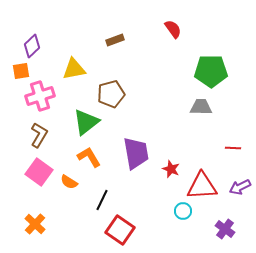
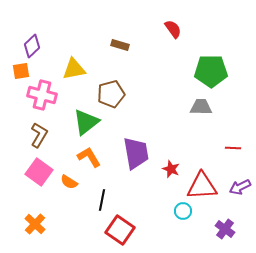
brown rectangle: moved 5 px right, 5 px down; rotated 36 degrees clockwise
pink cross: moved 2 px right, 1 px up; rotated 32 degrees clockwise
black line: rotated 15 degrees counterclockwise
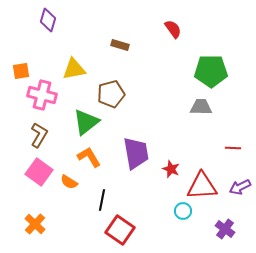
purple diamond: moved 16 px right, 26 px up; rotated 30 degrees counterclockwise
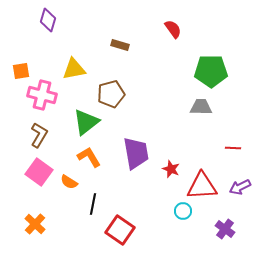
black line: moved 9 px left, 4 px down
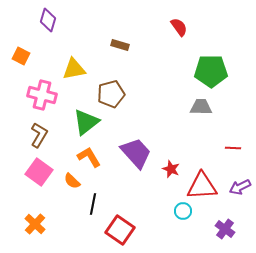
red semicircle: moved 6 px right, 2 px up
orange square: moved 15 px up; rotated 36 degrees clockwise
purple trapezoid: rotated 32 degrees counterclockwise
orange semicircle: moved 3 px right, 1 px up; rotated 12 degrees clockwise
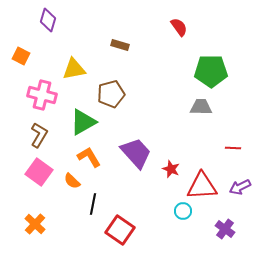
green triangle: moved 3 px left; rotated 8 degrees clockwise
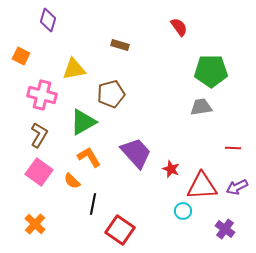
gray trapezoid: rotated 10 degrees counterclockwise
purple arrow: moved 3 px left
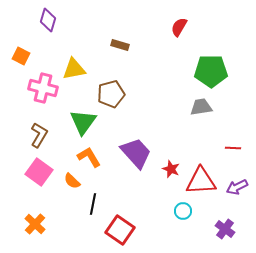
red semicircle: rotated 114 degrees counterclockwise
pink cross: moved 1 px right, 7 px up
green triangle: rotated 24 degrees counterclockwise
red triangle: moved 1 px left, 5 px up
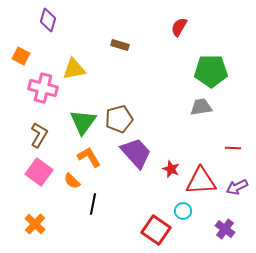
brown pentagon: moved 8 px right, 25 px down
red square: moved 36 px right
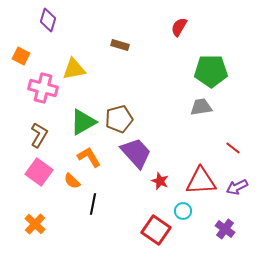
green triangle: rotated 24 degrees clockwise
red line: rotated 35 degrees clockwise
red star: moved 11 px left, 12 px down
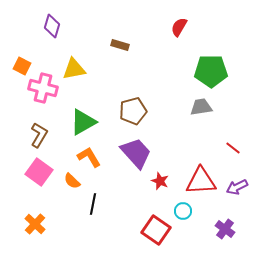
purple diamond: moved 4 px right, 6 px down
orange square: moved 1 px right, 10 px down
brown pentagon: moved 14 px right, 8 px up
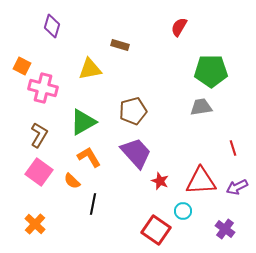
yellow triangle: moved 16 px right
red line: rotated 35 degrees clockwise
